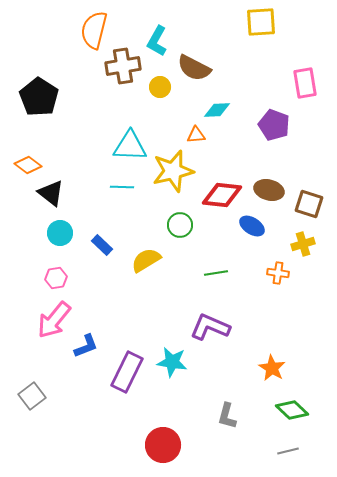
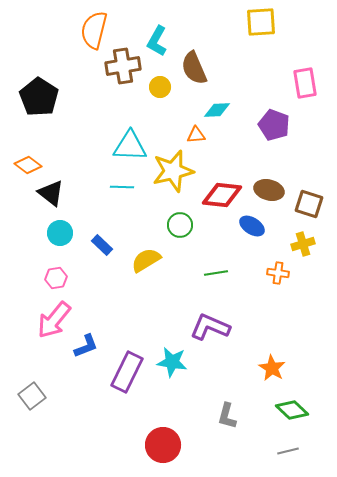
brown semicircle: rotated 40 degrees clockwise
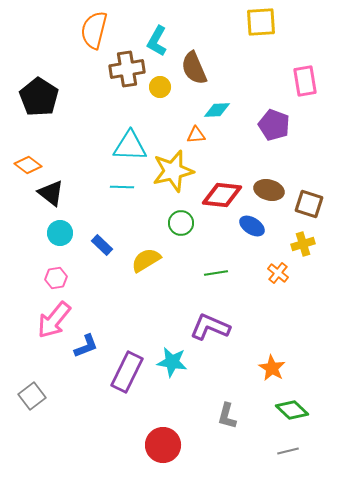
brown cross: moved 4 px right, 3 px down
pink rectangle: moved 2 px up
green circle: moved 1 px right, 2 px up
orange cross: rotated 30 degrees clockwise
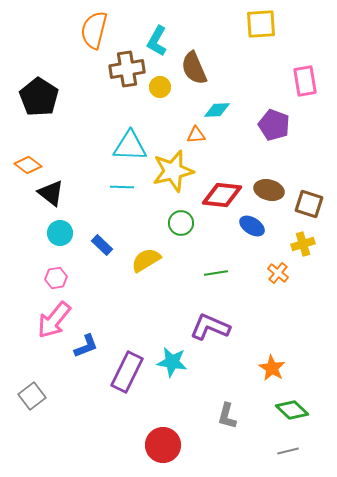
yellow square: moved 2 px down
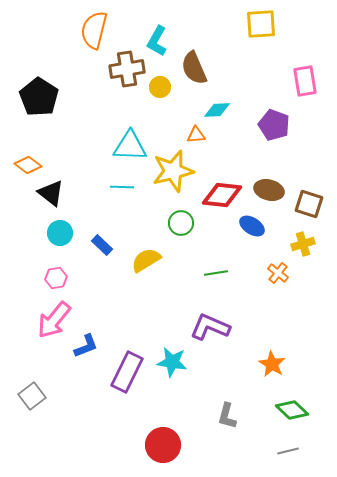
orange star: moved 4 px up
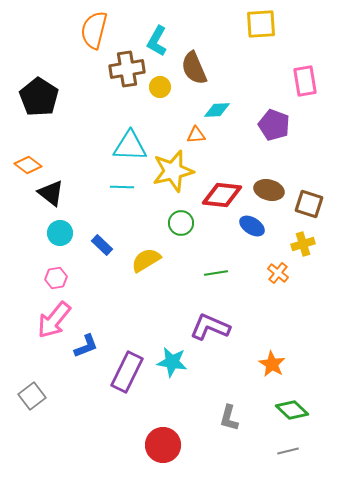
gray L-shape: moved 2 px right, 2 px down
